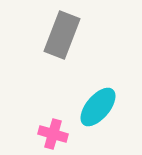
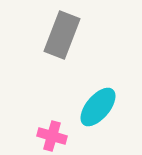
pink cross: moved 1 px left, 2 px down
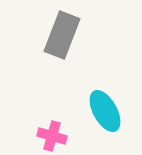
cyan ellipse: moved 7 px right, 4 px down; rotated 69 degrees counterclockwise
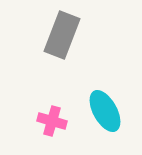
pink cross: moved 15 px up
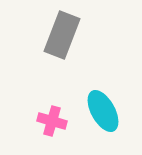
cyan ellipse: moved 2 px left
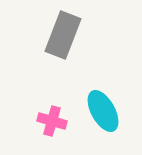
gray rectangle: moved 1 px right
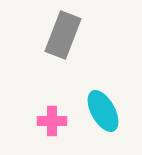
pink cross: rotated 16 degrees counterclockwise
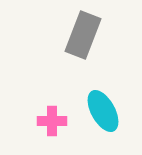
gray rectangle: moved 20 px right
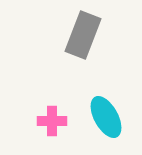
cyan ellipse: moved 3 px right, 6 px down
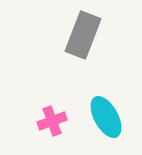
pink cross: rotated 20 degrees counterclockwise
